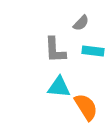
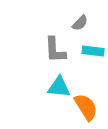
gray semicircle: moved 1 px left
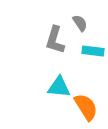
gray semicircle: rotated 78 degrees counterclockwise
gray L-shape: moved 10 px up; rotated 20 degrees clockwise
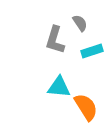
cyan rectangle: moved 1 px left; rotated 25 degrees counterclockwise
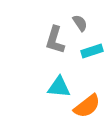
orange semicircle: moved 1 px right, 1 px up; rotated 84 degrees clockwise
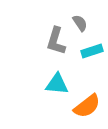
gray L-shape: moved 1 px right, 1 px down
cyan triangle: moved 2 px left, 3 px up
